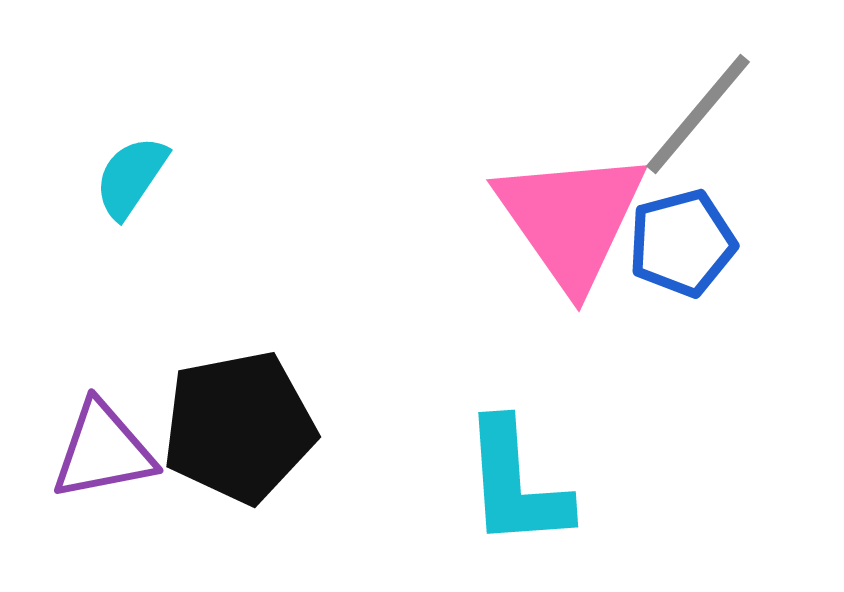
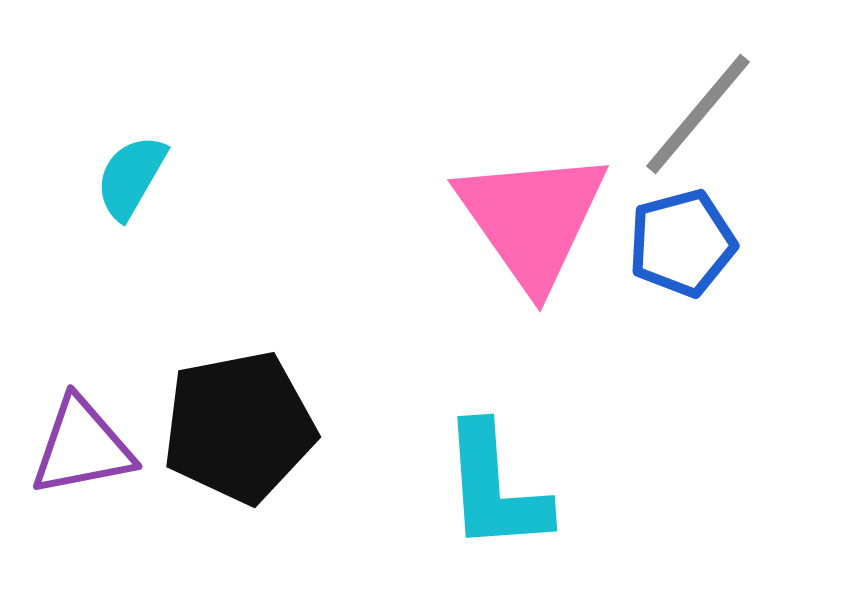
cyan semicircle: rotated 4 degrees counterclockwise
pink triangle: moved 39 px left
purple triangle: moved 21 px left, 4 px up
cyan L-shape: moved 21 px left, 4 px down
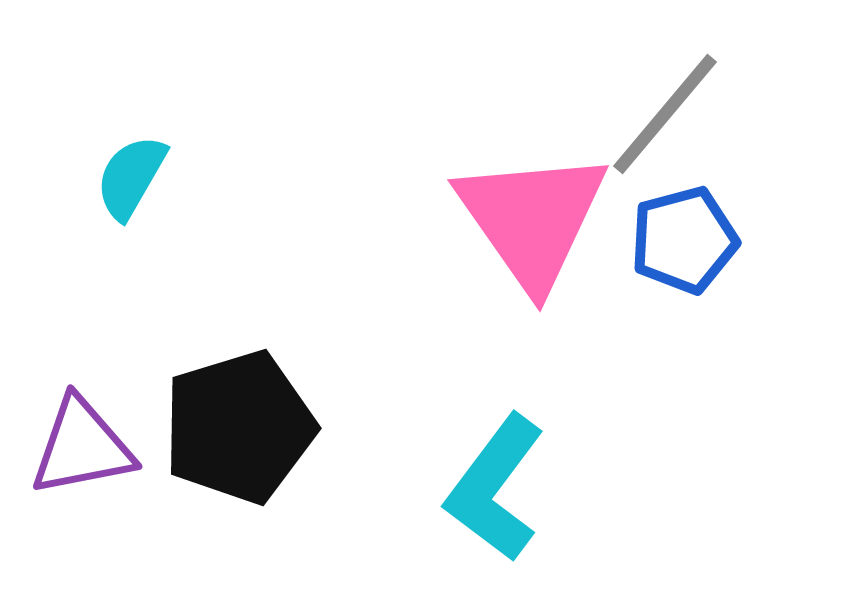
gray line: moved 33 px left
blue pentagon: moved 2 px right, 3 px up
black pentagon: rotated 6 degrees counterclockwise
cyan L-shape: rotated 41 degrees clockwise
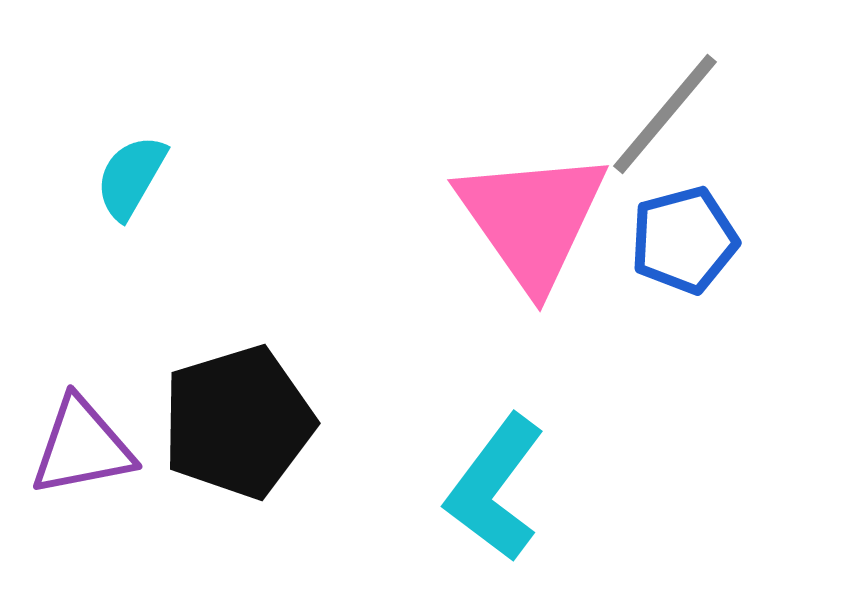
black pentagon: moved 1 px left, 5 px up
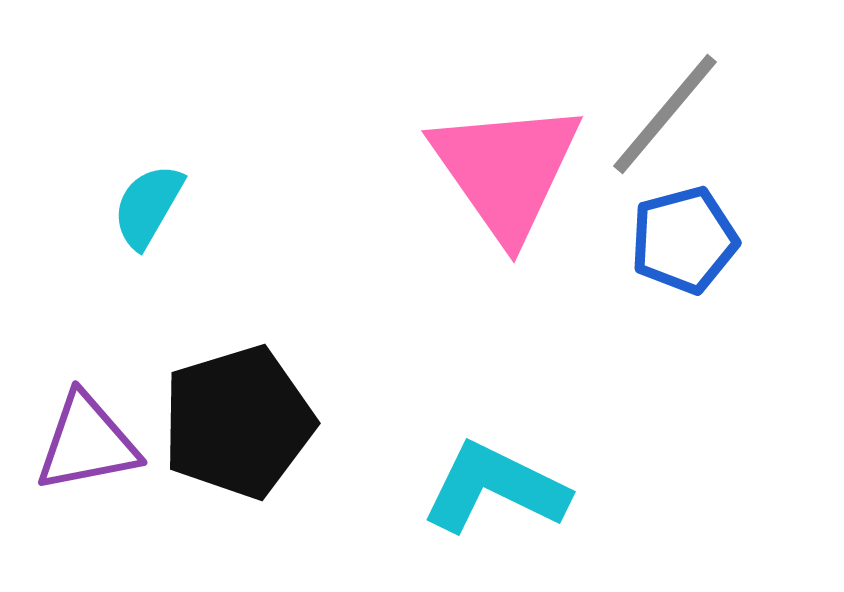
cyan semicircle: moved 17 px right, 29 px down
pink triangle: moved 26 px left, 49 px up
purple triangle: moved 5 px right, 4 px up
cyan L-shape: rotated 79 degrees clockwise
